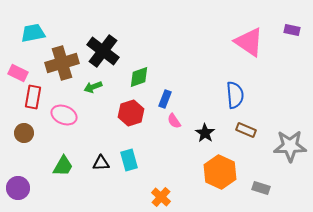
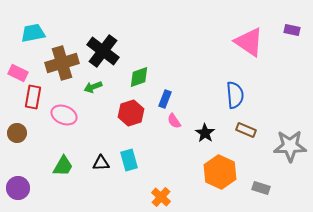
brown circle: moved 7 px left
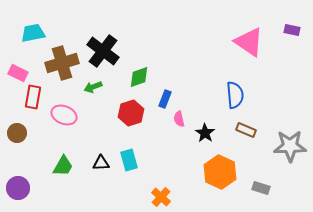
pink semicircle: moved 5 px right, 2 px up; rotated 21 degrees clockwise
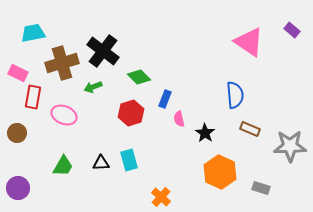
purple rectangle: rotated 28 degrees clockwise
green diamond: rotated 65 degrees clockwise
brown rectangle: moved 4 px right, 1 px up
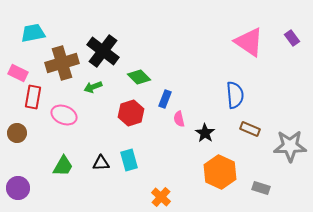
purple rectangle: moved 8 px down; rotated 14 degrees clockwise
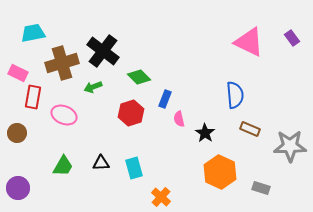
pink triangle: rotated 8 degrees counterclockwise
cyan rectangle: moved 5 px right, 8 px down
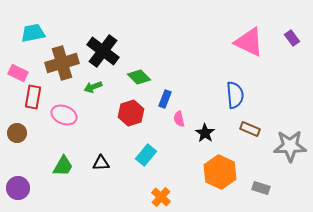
cyan rectangle: moved 12 px right, 13 px up; rotated 55 degrees clockwise
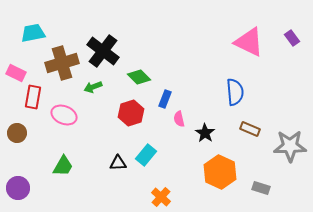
pink rectangle: moved 2 px left
blue semicircle: moved 3 px up
black triangle: moved 17 px right
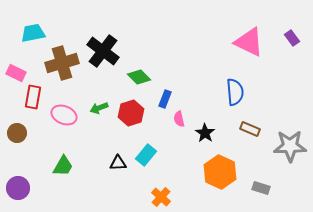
green arrow: moved 6 px right, 21 px down
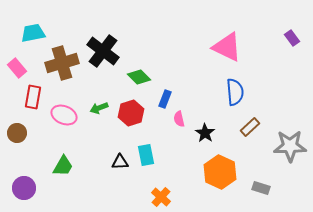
pink triangle: moved 22 px left, 5 px down
pink rectangle: moved 1 px right, 5 px up; rotated 24 degrees clockwise
brown rectangle: moved 2 px up; rotated 66 degrees counterclockwise
cyan rectangle: rotated 50 degrees counterclockwise
black triangle: moved 2 px right, 1 px up
purple circle: moved 6 px right
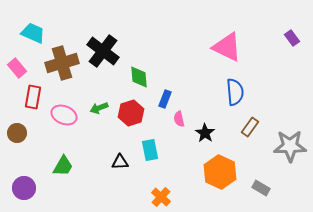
cyan trapezoid: rotated 35 degrees clockwise
green diamond: rotated 40 degrees clockwise
brown rectangle: rotated 12 degrees counterclockwise
cyan rectangle: moved 4 px right, 5 px up
gray rectangle: rotated 12 degrees clockwise
